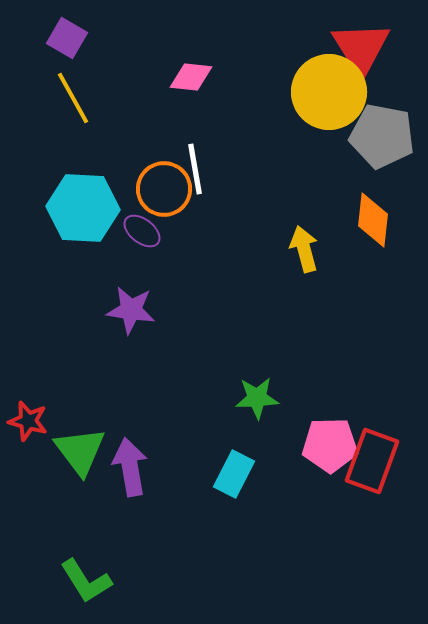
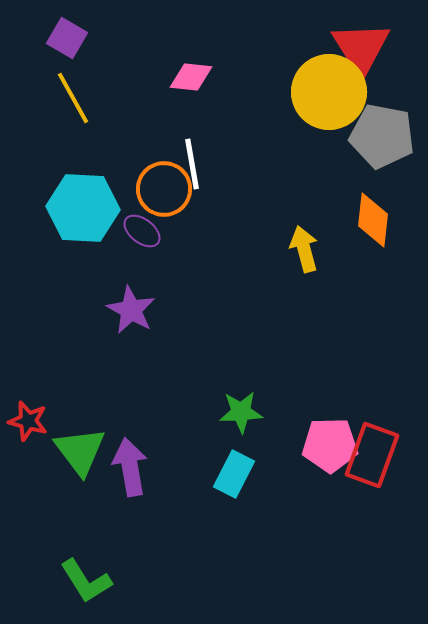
white line: moved 3 px left, 5 px up
purple star: rotated 21 degrees clockwise
green star: moved 16 px left, 14 px down
red rectangle: moved 6 px up
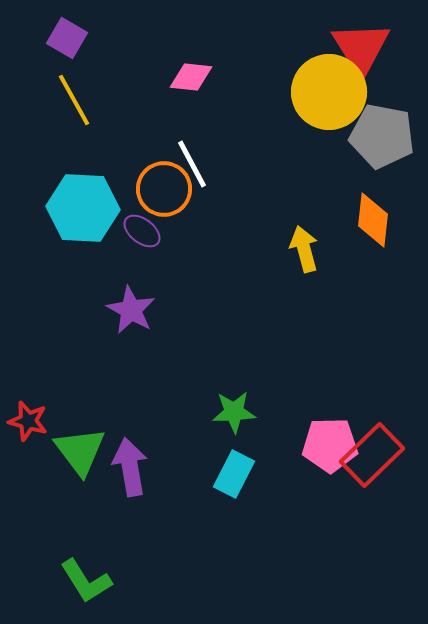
yellow line: moved 1 px right, 2 px down
white line: rotated 18 degrees counterclockwise
green star: moved 7 px left
red rectangle: rotated 26 degrees clockwise
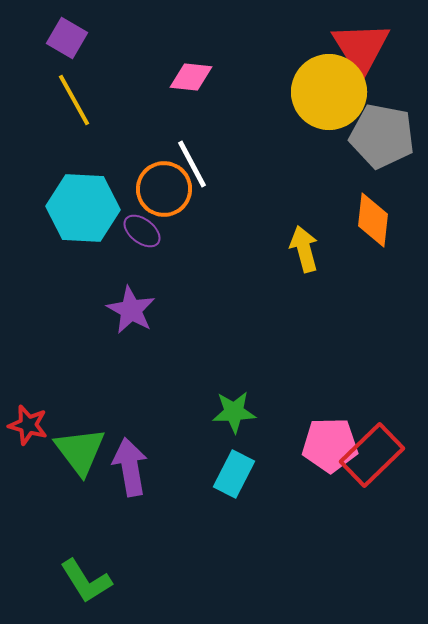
red star: moved 4 px down
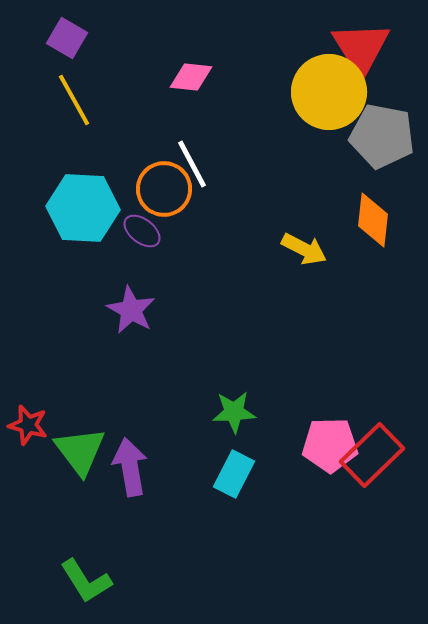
yellow arrow: rotated 132 degrees clockwise
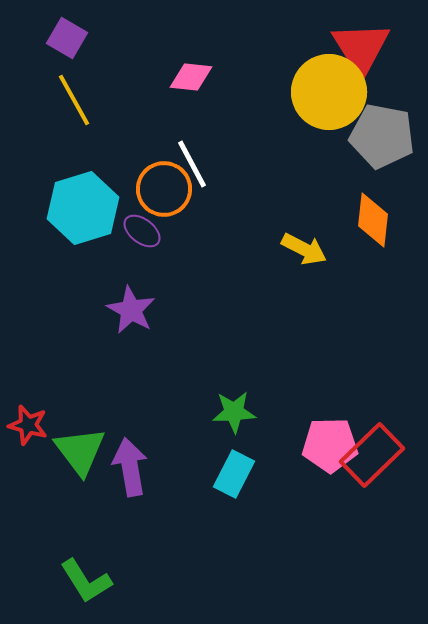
cyan hexagon: rotated 20 degrees counterclockwise
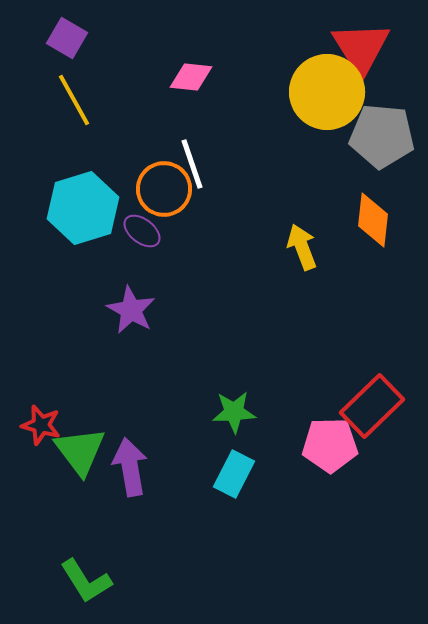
yellow circle: moved 2 px left
gray pentagon: rotated 6 degrees counterclockwise
white line: rotated 9 degrees clockwise
yellow arrow: moved 2 px left, 2 px up; rotated 138 degrees counterclockwise
red star: moved 13 px right
red rectangle: moved 49 px up
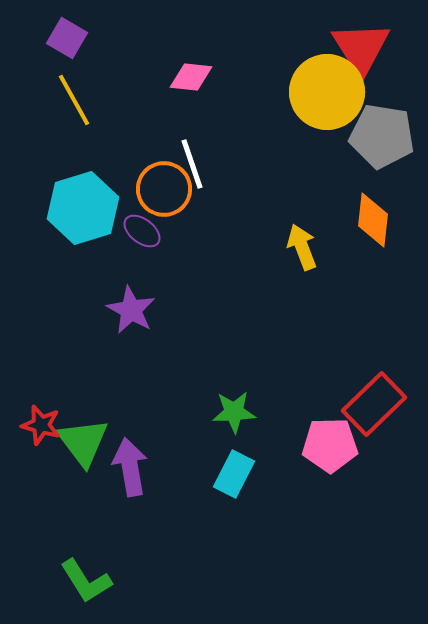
gray pentagon: rotated 4 degrees clockwise
red rectangle: moved 2 px right, 2 px up
green triangle: moved 3 px right, 9 px up
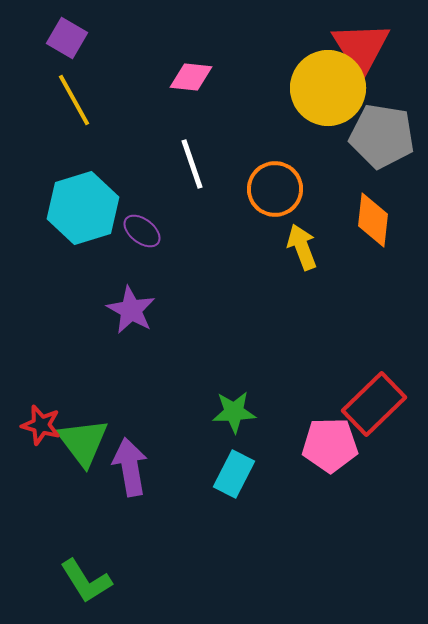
yellow circle: moved 1 px right, 4 px up
orange circle: moved 111 px right
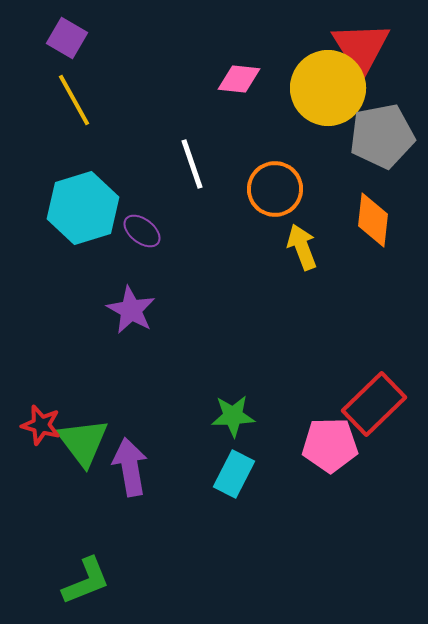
pink diamond: moved 48 px right, 2 px down
gray pentagon: rotated 20 degrees counterclockwise
green star: moved 1 px left, 4 px down
green L-shape: rotated 80 degrees counterclockwise
